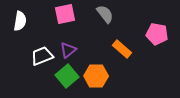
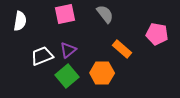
orange hexagon: moved 6 px right, 3 px up
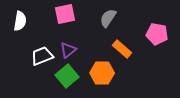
gray semicircle: moved 3 px right, 4 px down; rotated 108 degrees counterclockwise
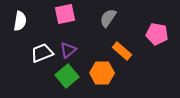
orange rectangle: moved 2 px down
white trapezoid: moved 3 px up
